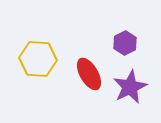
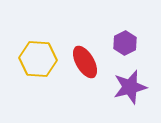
red ellipse: moved 4 px left, 12 px up
purple star: rotated 12 degrees clockwise
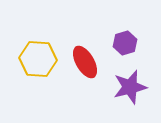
purple hexagon: rotated 10 degrees clockwise
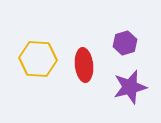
red ellipse: moved 1 px left, 3 px down; rotated 24 degrees clockwise
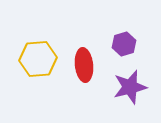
purple hexagon: moved 1 px left, 1 px down
yellow hexagon: rotated 9 degrees counterclockwise
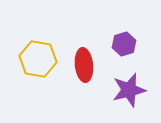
yellow hexagon: rotated 15 degrees clockwise
purple star: moved 1 px left, 3 px down
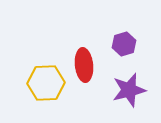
yellow hexagon: moved 8 px right, 24 px down; rotated 12 degrees counterclockwise
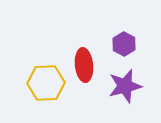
purple hexagon: rotated 15 degrees counterclockwise
purple star: moved 4 px left, 4 px up
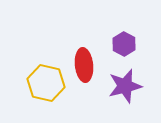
yellow hexagon: rotated 15 degrees clockwise
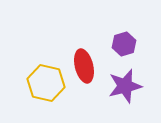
purple hexagon: rotated 15 degrees clockwise
red ellipse: moved 1 px down; rotated 8 degrees counterclockwise
